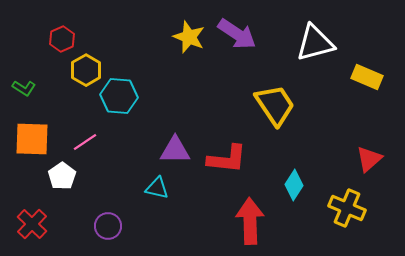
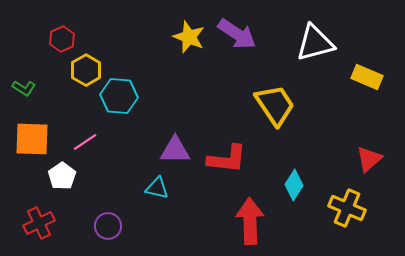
red cross: moved 7 px right, 1 px up; rotated 20 degrees clockwise
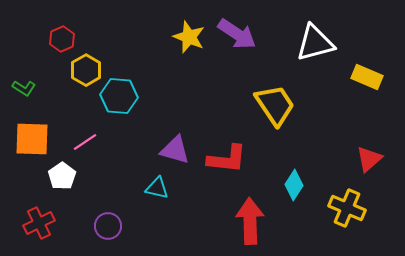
purple triangle: rotated 16 degrees clockwise
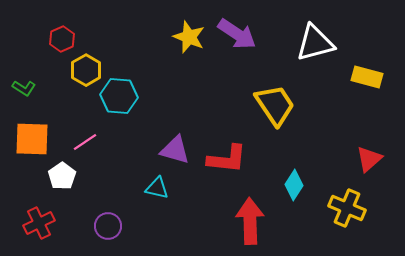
yellow rectangle: rotated 8 degrees counterclockwise
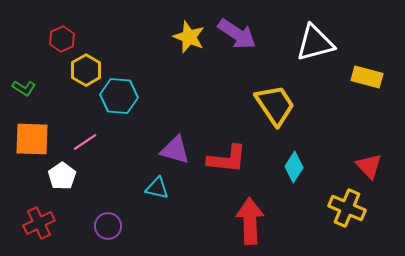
red triangle: moved 7 px down; rotated 32 degrees counterclockwise
cyan diamond: moved 18 px up
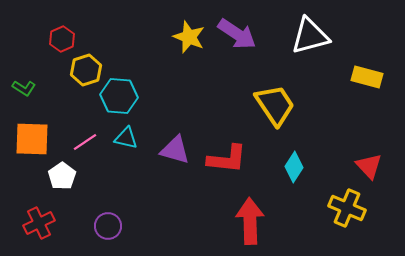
white triangle: moved 5 px left, 7 px up
yellow hexagon: rotated 12 degrees clockwise
cyan triangle: moved 31 px left, 50 px up
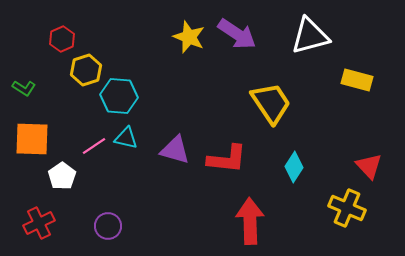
yellow rectangle: moved 10 px left, 3 px down
yellow trapezoid: moved 4 px left, 2 px up
pink line: moved 9 px right, 4 px down
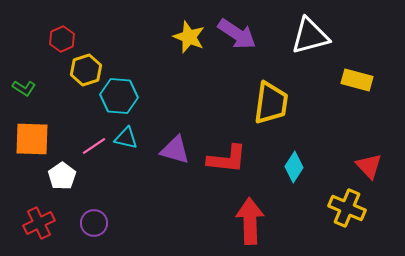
yellow trapezoid: rotated 42 degrees clockwise
purple circle: moved 14 px left, 3 px up
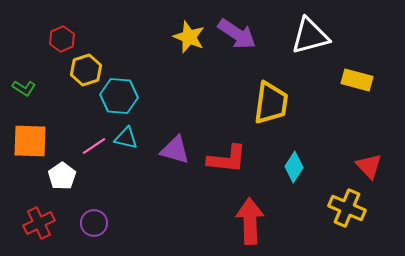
orange square: moved 2 px left, 2 px down
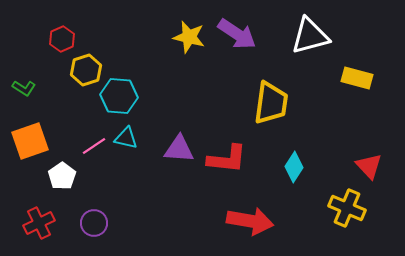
yellow star: rotated 8 degrees counterclockwise
yellow rectangle: moved 2 px up
orange square: rotated 21 degrees counterclockwise
purple triangle: moved 4 px right, 1 px up; rotated 12 degrees counterclockwise
red arrow: rotated 102 degrees clockwise
